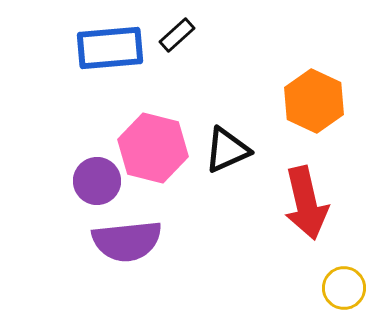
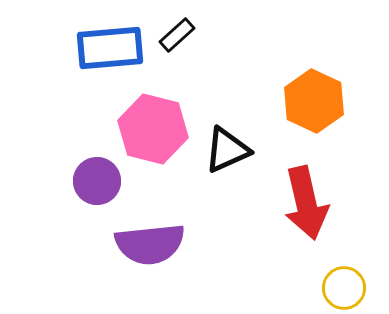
pink hexagon: moved 19 px up
purple semicircle: moved 23 px right, 3 px down
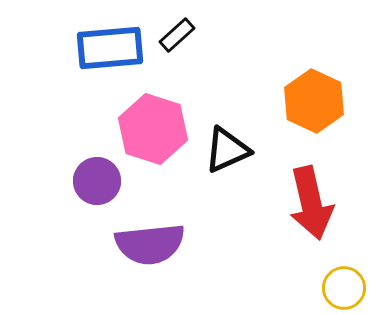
pink hexagon: rotated 4 degrees clockwise
red arrow: moved 5 px right
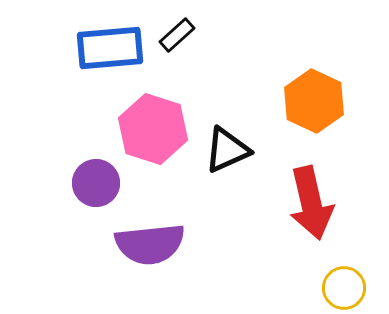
purple circle: moved 1 px left, 2 px down
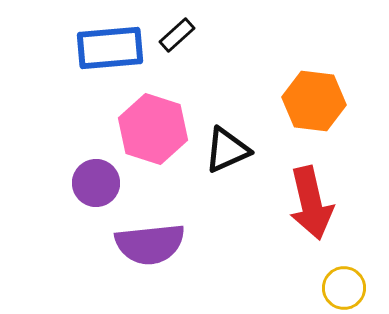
orange hexagon: rotated 18 degrees counterclockwise
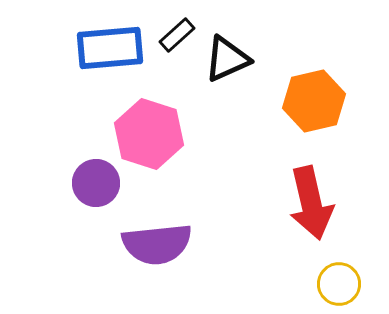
orange hexagon: rotated 20 degrees counterclockwise
pink hexagon: moved 4 px left, 5 px down
black triangle: moved 91 px up
purple semicircle: moved 7 px right
yellow circle: moved 5 px left, 4 px up
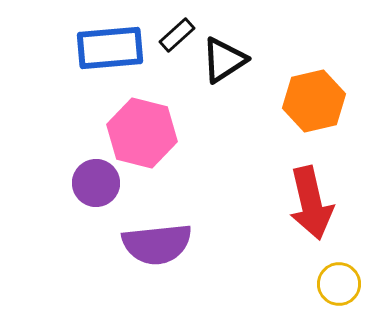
black triangle: moved 3 px left, 1 px down; rotated 9 degrees counterclockwise
pink hexagon: moved 7 px left, 1 px up; rotated 4 degrees counterclockwise
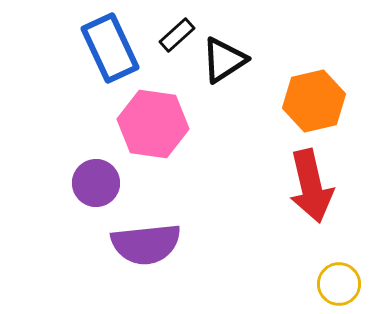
blue rectangle: rotated 70 degrees clockwise
pink hexagon: moved 11 px right, 9 px up; rotated 6 degrees counterclockwise
red arrow: moved 17 px up
purple semicircle: moved 11 px left
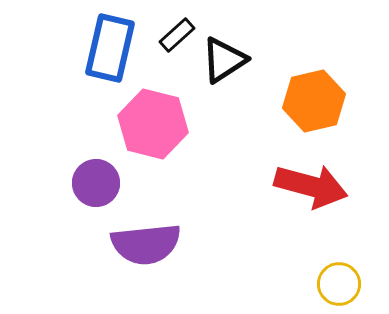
blue rectangle: rotated 38 degrees clockwise
pink hexagon: rotated 6 degrees clockwise
red arrow: rotated 62 degrees counterclockwise
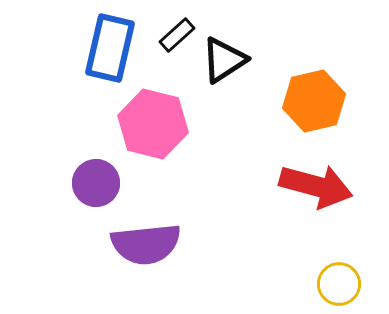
red arrow: moved 5 px right
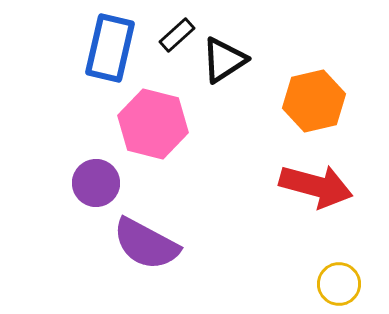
purple semicircle: rotated 34 degrees clockwise
